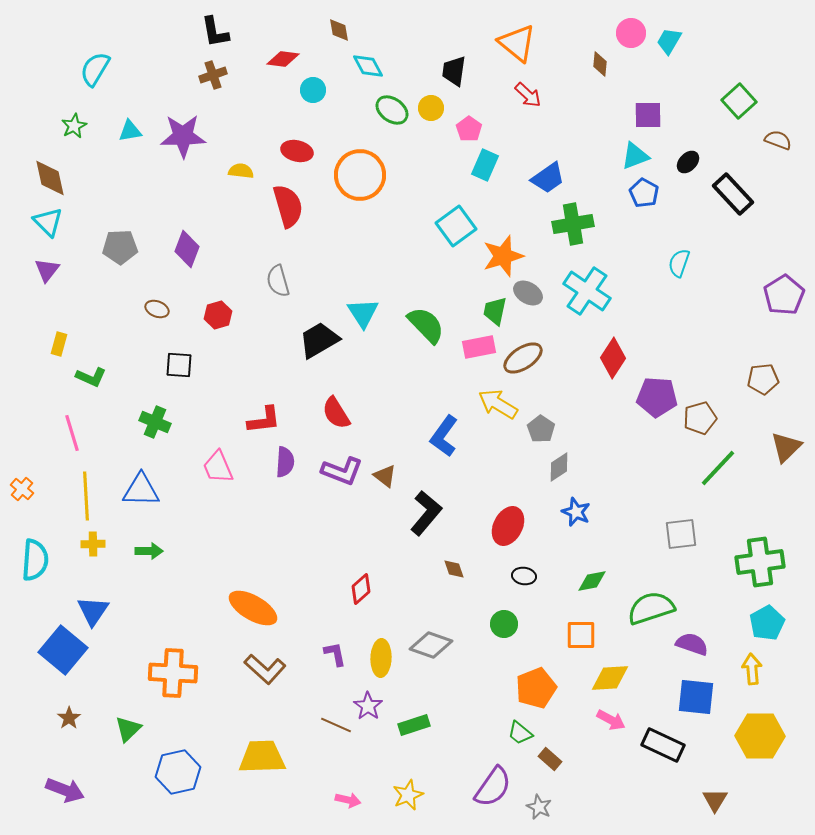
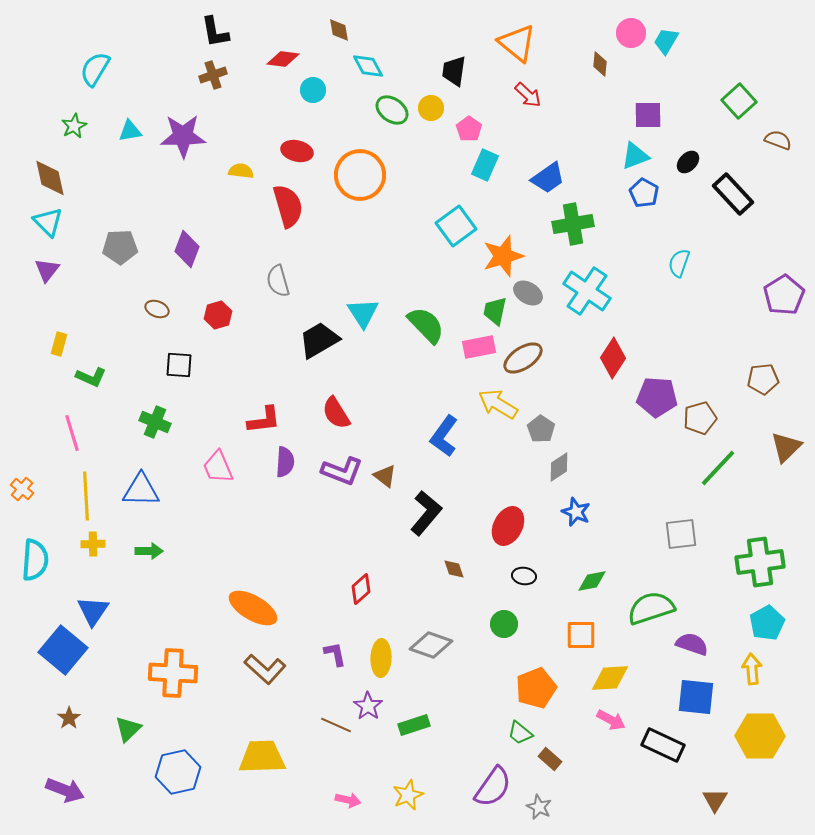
cyan trapezoid at (669, 41): moved 3 px left
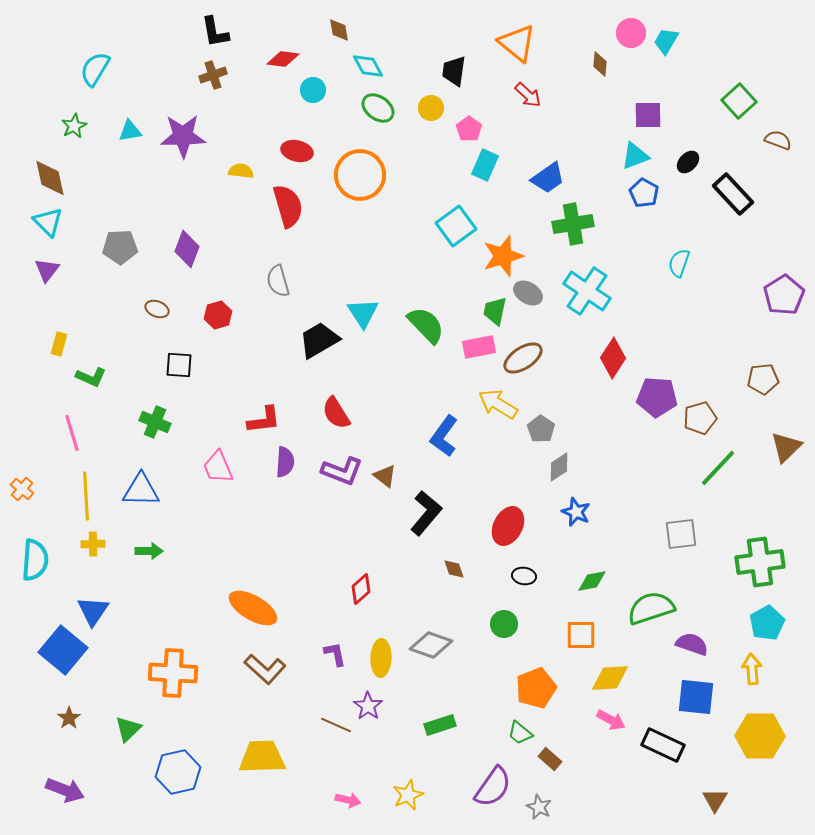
green ellipse at (392, 110): moved 14 px left, 2 px up
green rectangle at (414, 725): moved 26 px right
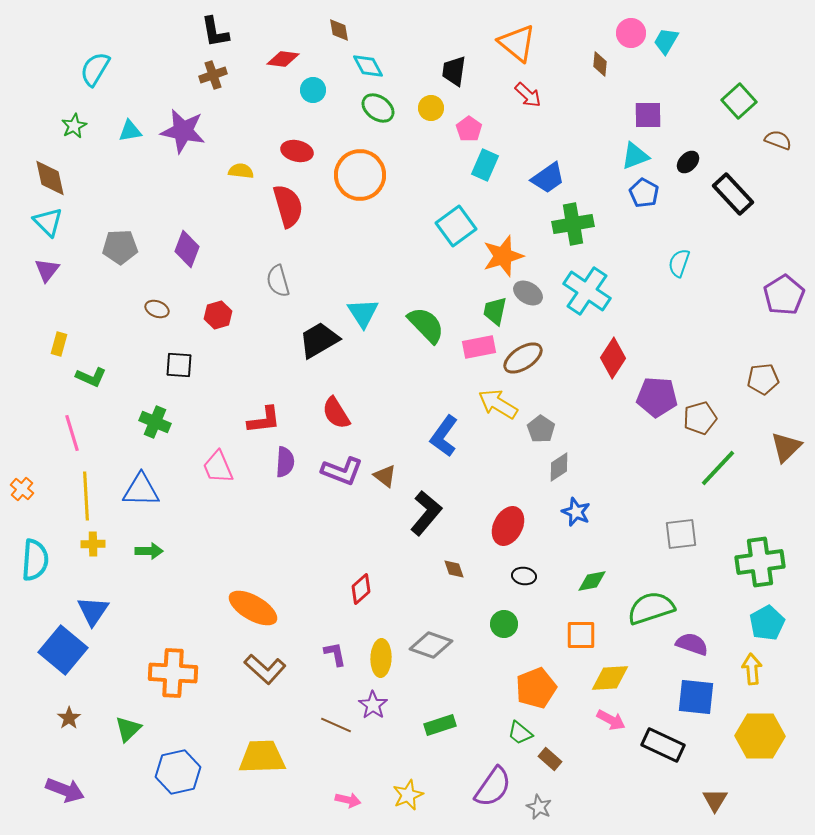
purple star at (183, 136): moved 5 px up; rotated 12 degrees clockwise
purple star at (368, 706): moved 5 px right, 1 px up
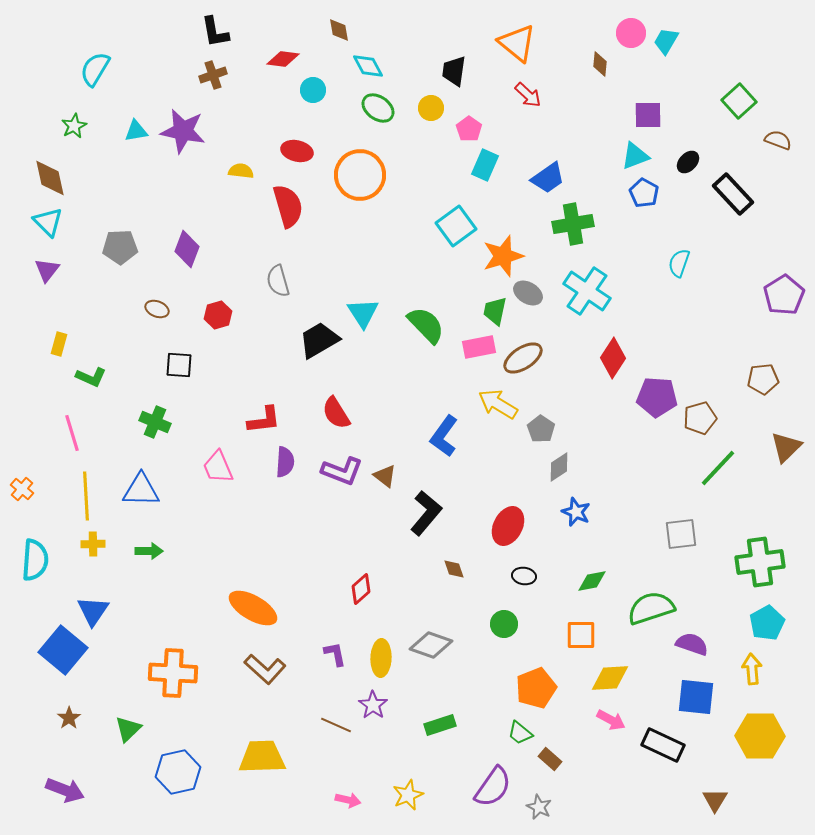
cyan triangle at (130, 131): moved 6 px right
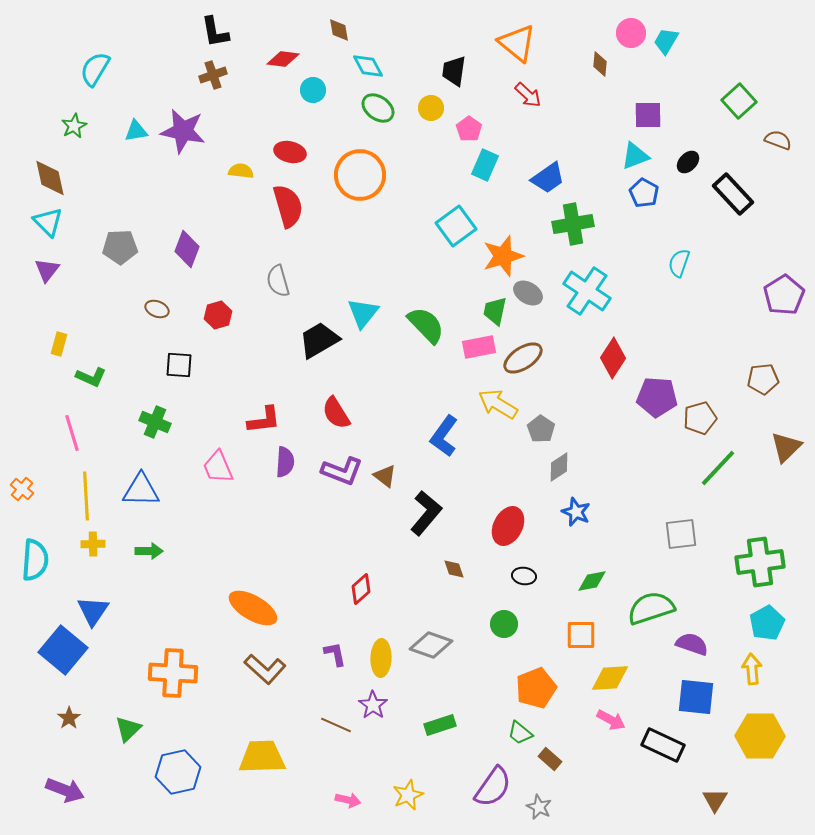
red ellipse at (297, 151): moved 7 px left, 1 px down
cyan triangle at (363, 313): rotated 12 degrees clockwise
